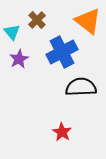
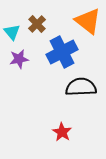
brown cross: moved 4 px down
purple star: rotated 18 degrees clockwise
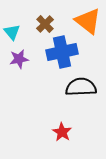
brown cross: moved 8 px right
blue cross: rotated 16 degrees clockwise
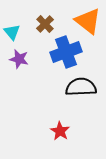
blue cross: moved 4 px right; rotated 8 degrees counterclockwise
purple star: rotated 24 degrees clockwise
red star: moved 2 px left, 1 px up
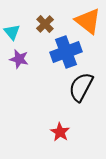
black semicircle: rotated 60 degrees counterclockwise
red star: moved 1 px down
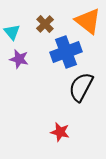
red star: rotated 18 degrees counterclockwise
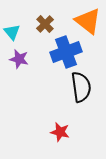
black semicircle: rotated 144 degrees clockwise
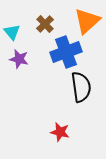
orange triangle: moved 1 px left; rotated 40 degrees clockwise
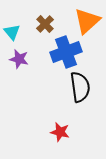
black semicircle: moved 1 px left
